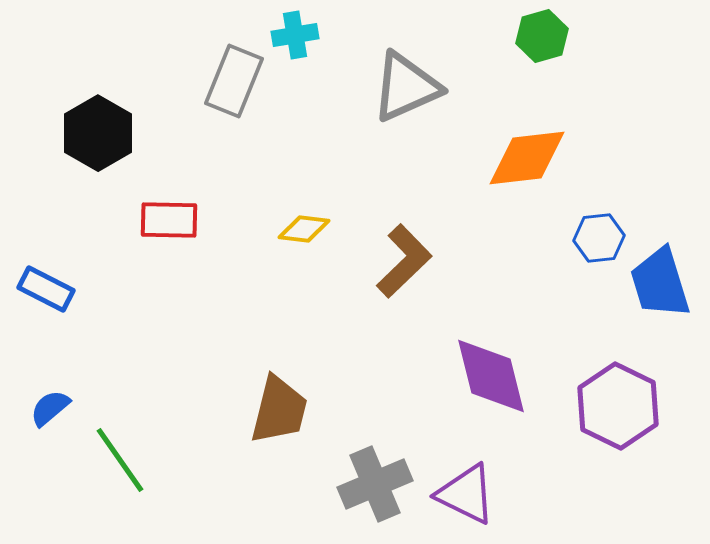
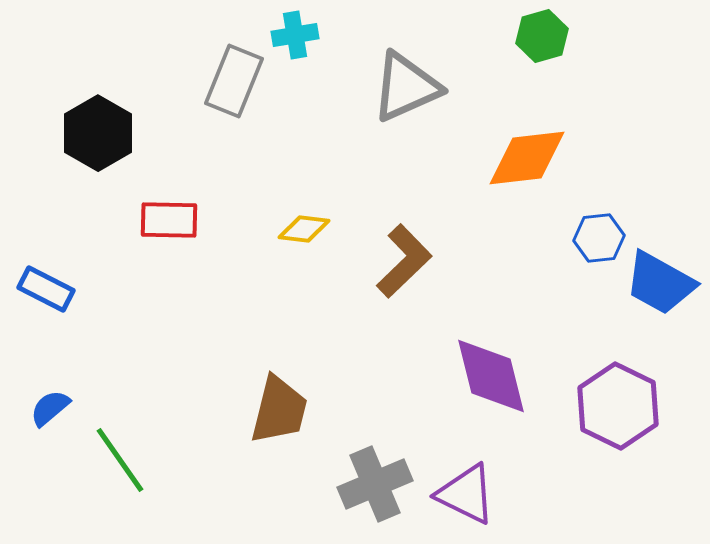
blue trapezoid: rotated 44 degrees counterclockwise
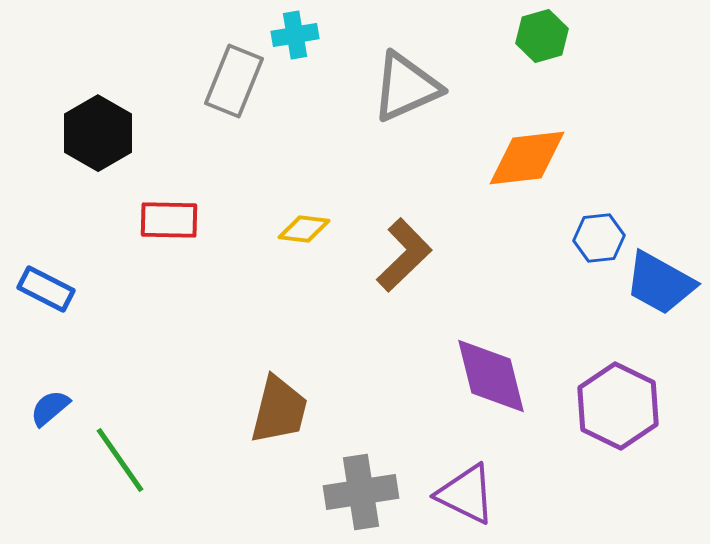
brown L-shape: moved 6 px up
gray cross: moved 14 px left, 8 px down; rotated 14 degrees clockwise
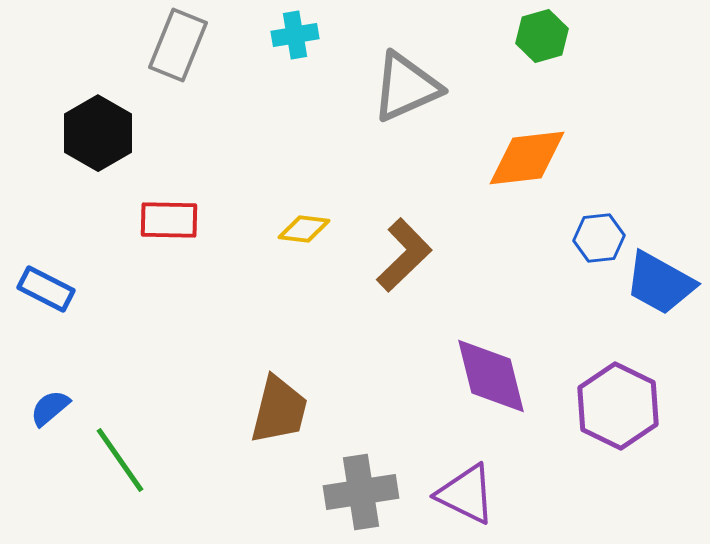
gray rectangle: moved 56 px left, 36 px up
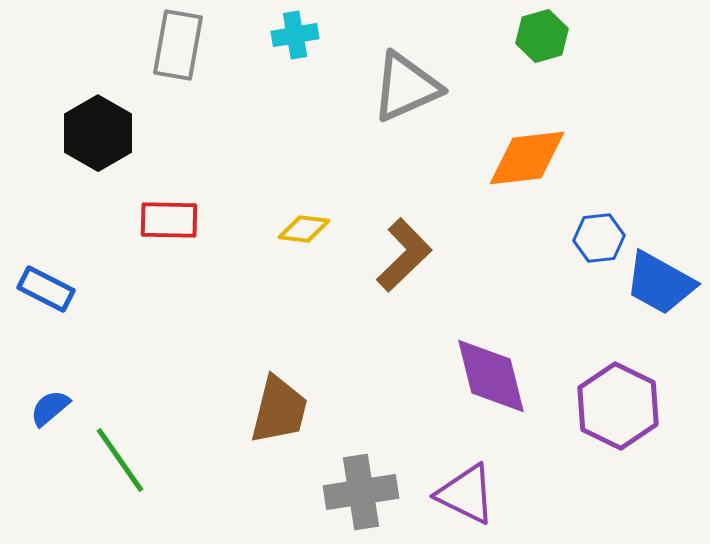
gray rectangle: rotated 12 degrees counterclockwise
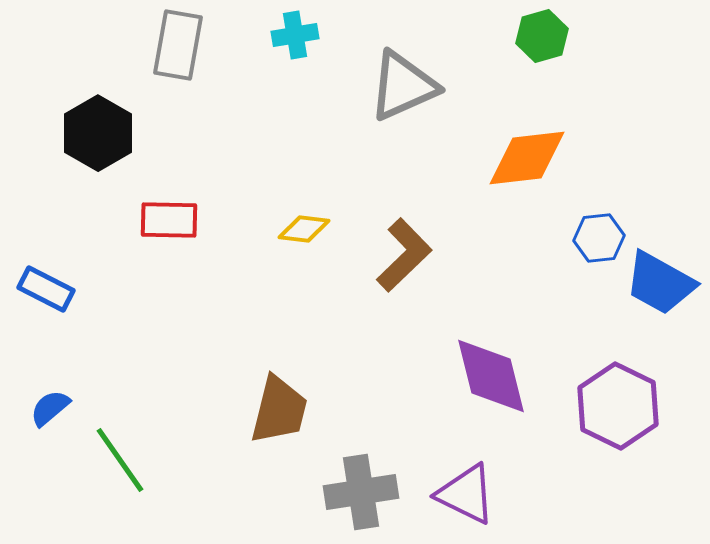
gray triangle: moved 3 px left, 1 px up
